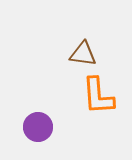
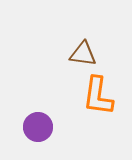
orange L-shape: rotated 12 degrees clockwise
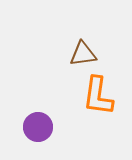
brown triangle: rotated 16 degrees counterclockwise
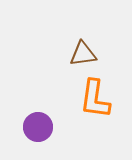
orange L-shape: moved 3 px left, 3 px down
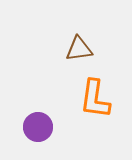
brown triangle: moved 4 px left, 5 px up
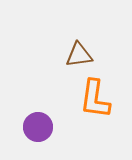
brown triangle: moved 6 px down
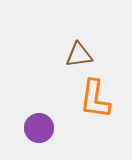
purple circle: moved 1 px right, 1 px down
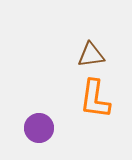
brown triangle: moved 12 px right
